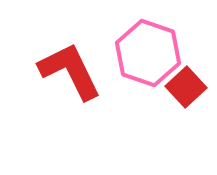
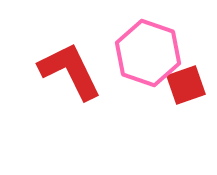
red square: moved 2 px up; rotated 24 degrees clockwise
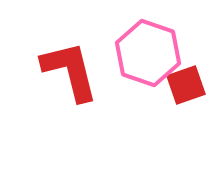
red L-shape: rotated 12 degrees clockwise
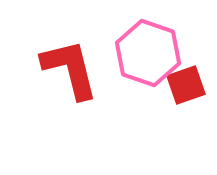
red L-shape: moved 2 px up
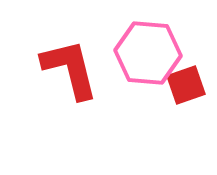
pink hexagon: rotated 14 degrees counterclockwise
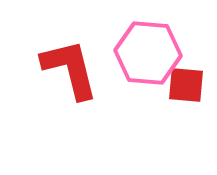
red square: rotated 24 degrees clockwise
